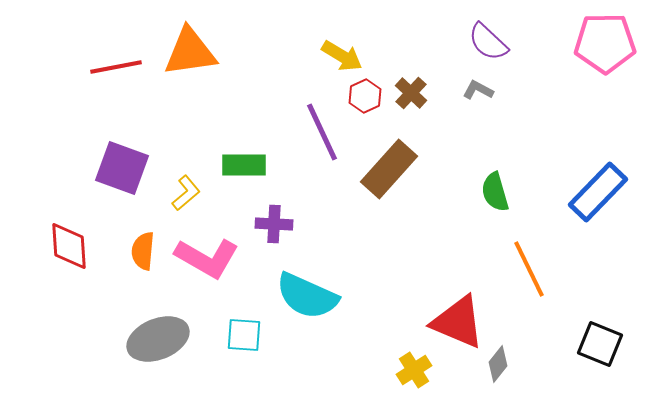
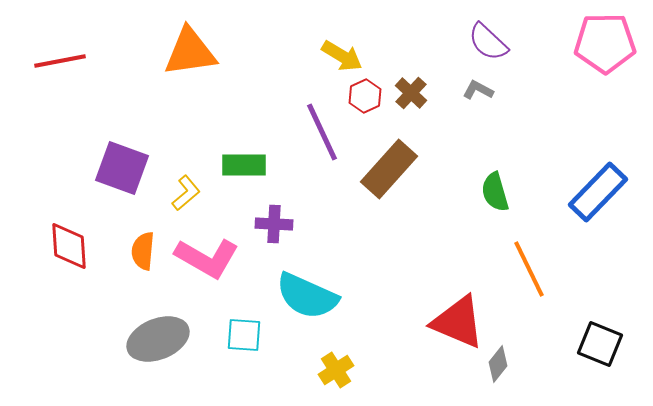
red line: moved 56 px left, 6 px up
yellow cross: moved 78 px left
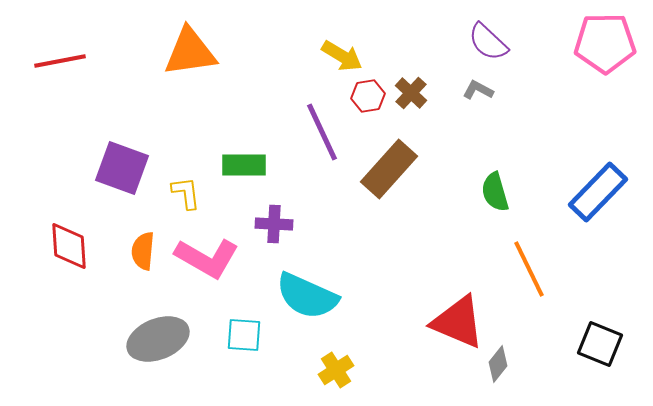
red hexagon: moved 3 px right; rotated 16 degrees clockwise
yellow L-shape: rotated 57 degrees counterclockwise
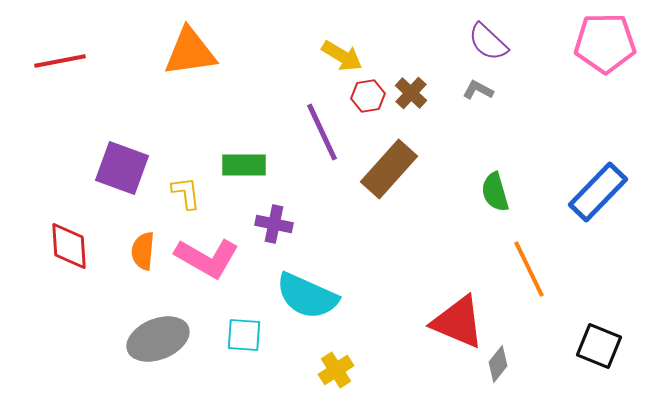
purple cross: rotated 9 degrees clockwise
black square: moved 1 px left, 2 px down
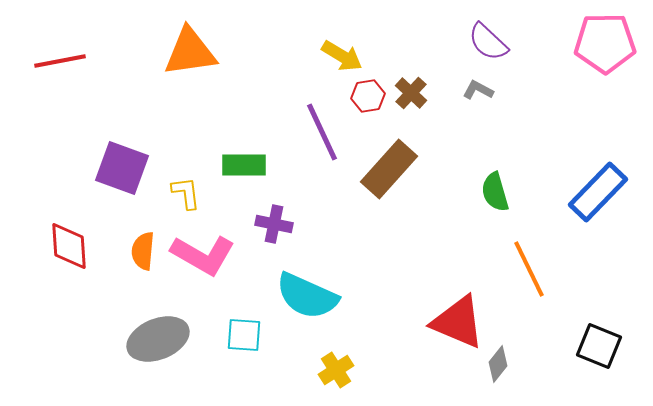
pink L-shape: moved 4 px left, 3 px up
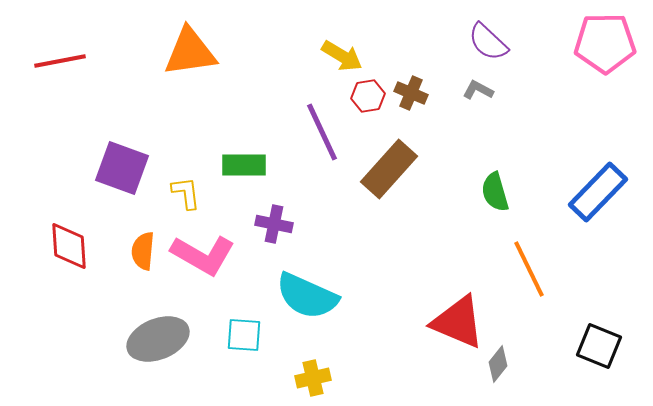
brown cross: rotated 20 degrees counterclockwise
yellow cross: moved 23 px left, 8 px down; rotated 20 degrees clockwise
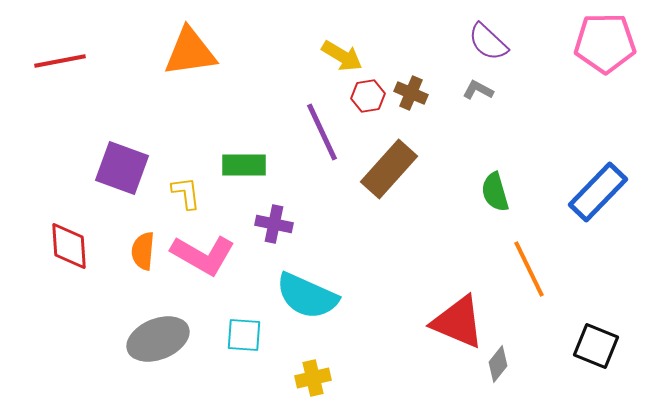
black square: moved 3 px left
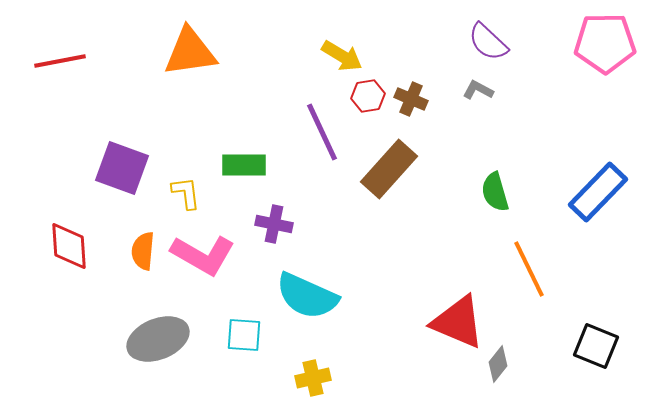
brown cross: moved 6 px down
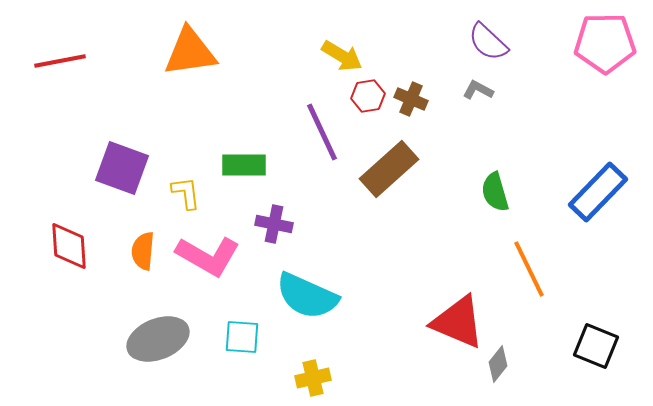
brown rectangle: rotated 6 degrees clockwise
pink L-shape: moved 5 px right, 1 px down
cyan square: moved 2 px left, 2 px down
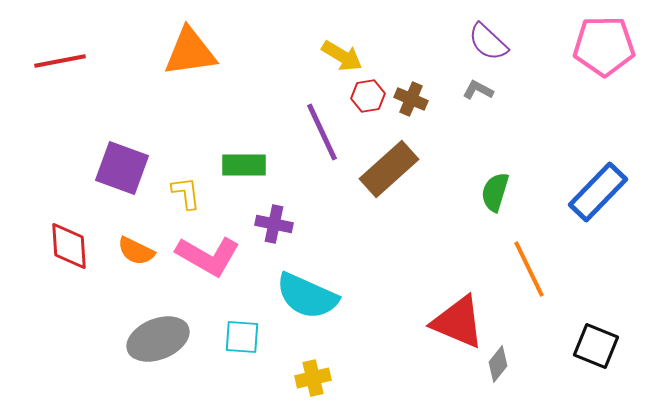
pink pentagon: moved 1 px left, 3 px down
green semicircle: rotated 33 degrees clockwise
orange semicircle: moved 7 px left; rotated 69 degrees counterclockwise
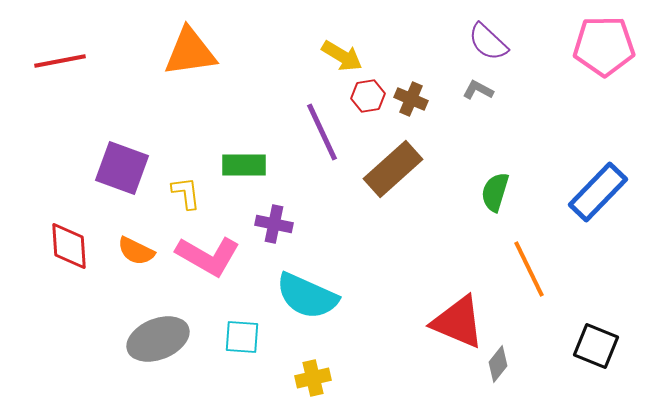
brown rectangle: moved 4 px right
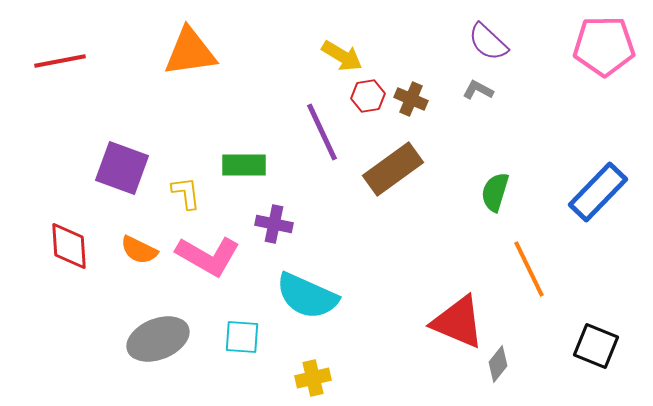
brown rectangle: rotated 6 degrees clockwise
orange semicircle: moved 3 px right, 1 px up
